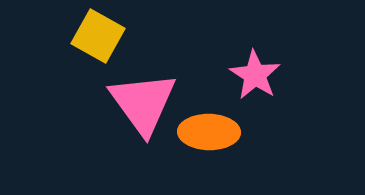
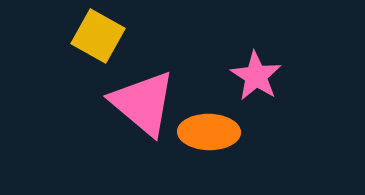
pink star: moved 1 px right, 1 px down
pink triangle: rotated 14 degrees counterclockwise
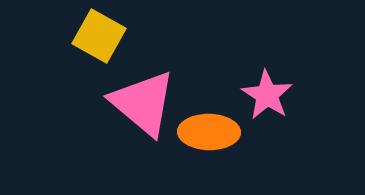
yellow square: moved 1 px right
pink star: moved 11 px right, 19 px down
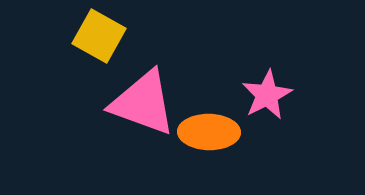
pink star: rotated 12 degrees clockwise
pink triangle: rotated 20 degrees counterclockwise
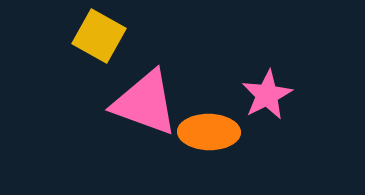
pink triangle: moved 2 px right
